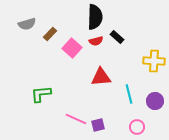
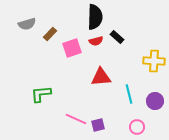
pink square: rotated 30 degrees clockwise
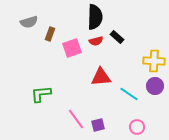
gray semicircle: moved 2 px right, 2 px up
brown rectangle: rotated 24 degrees counterclockwise
cyan line: rotated 42 degrees counterclockwise
purple circle: moved 15 px up
pink line: rotated 30 degrees clockwise
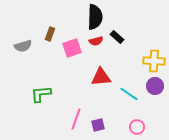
gray semicircle: moved 6 px left, 24 px down
pink line: rotated 55 degrees clockwise
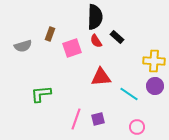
red semicircle: rotated 72 degrees clockwise
purple square: moved 6 px up
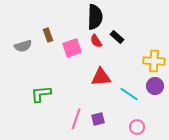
brown rectangle: moved 2 px left, 1 px down; rotated 40 degrees counterclockwise
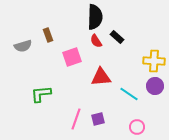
pink square: moved 9 px down
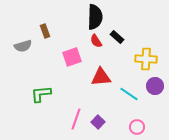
brown rectangle: moved 3 px left, 4 px up
yellow cross: moved 8 px left, 2 px up
purple square: moved 3 px down; rotated 32 degrees counterclockwise
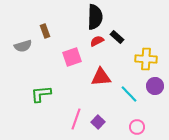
red semicircle: moved 1 px right; rotated 96 degrees clockwise
cyan line: rotated 12 degrees clockwise
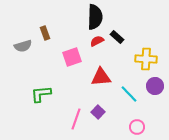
brown rectangle: moved 2 px down
purple square: moved 10 px up
